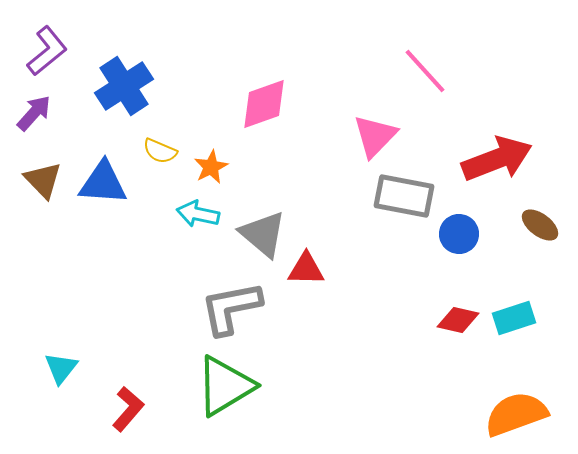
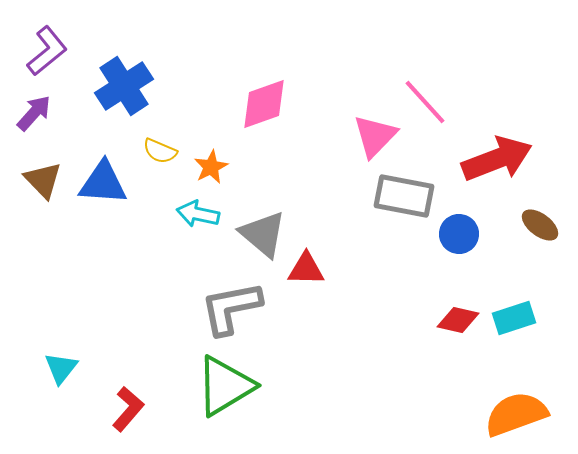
pink line: moved 31 px down
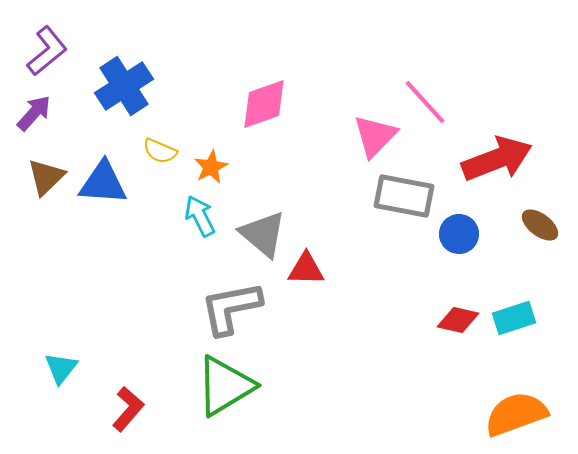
brown triangle: moved 3 px right, 3 px up; rotated 30 degrees clockwise
cyan arrow: moved 2 px right, 2 px down; rotated 51 degrees clockwise
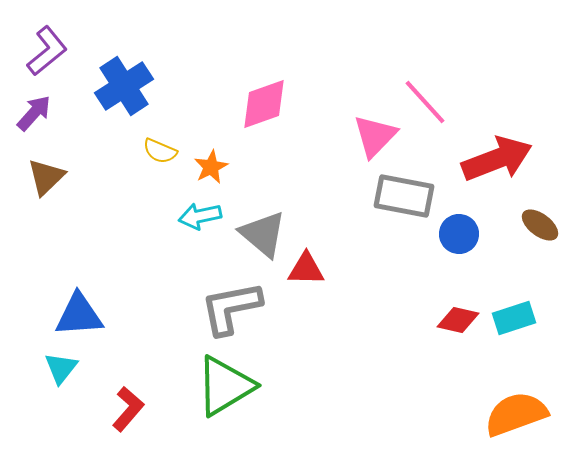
blue triangle: moved 24 px left, 132 px down; rotated 8 degrees counterclockwise
cyan arrow: rotated 75 degrees counterclockwise
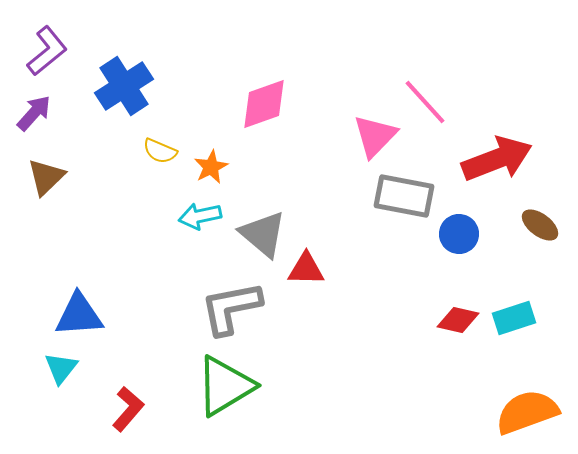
orange semicircle: moved 11 px right, 2 px up
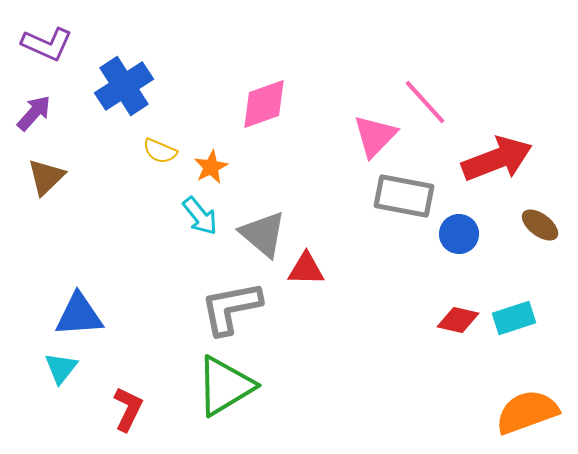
purple L-shape: moved 7 px up; rotated 63 degrees clockwise
cyan arrow: rotated 117 degrees counterclockwise
red L-shape: rotated 15 degrees counterclockwise
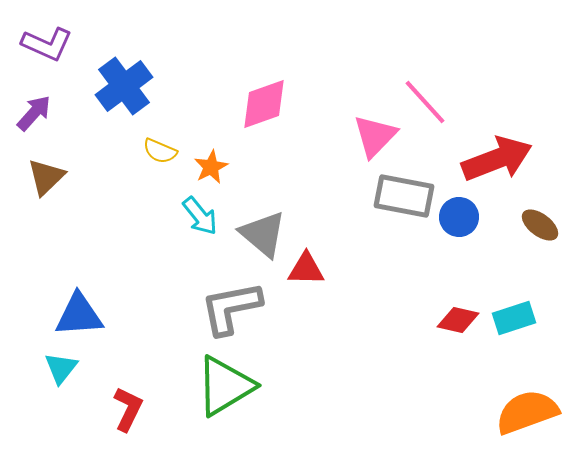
blue cross: rotated 4 degrees counterclockwise
blue circle: moved 17 px up
